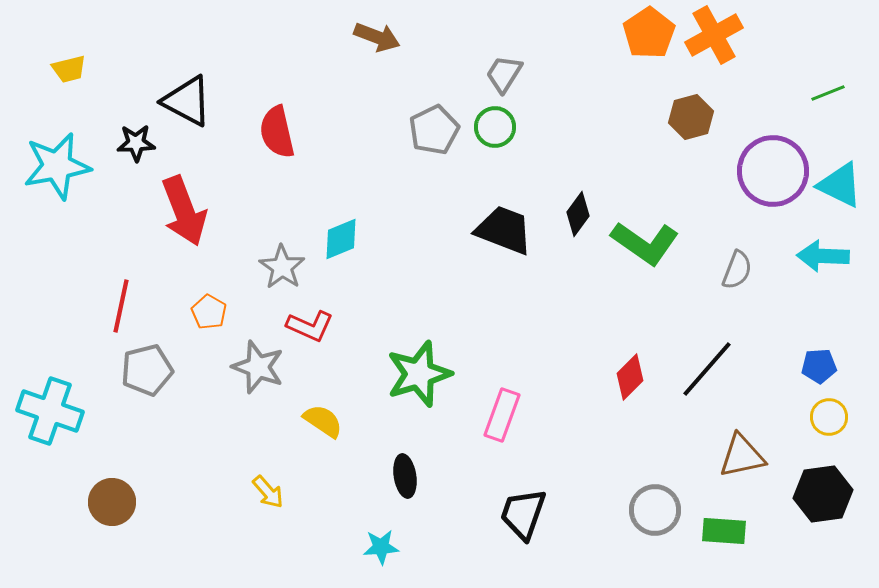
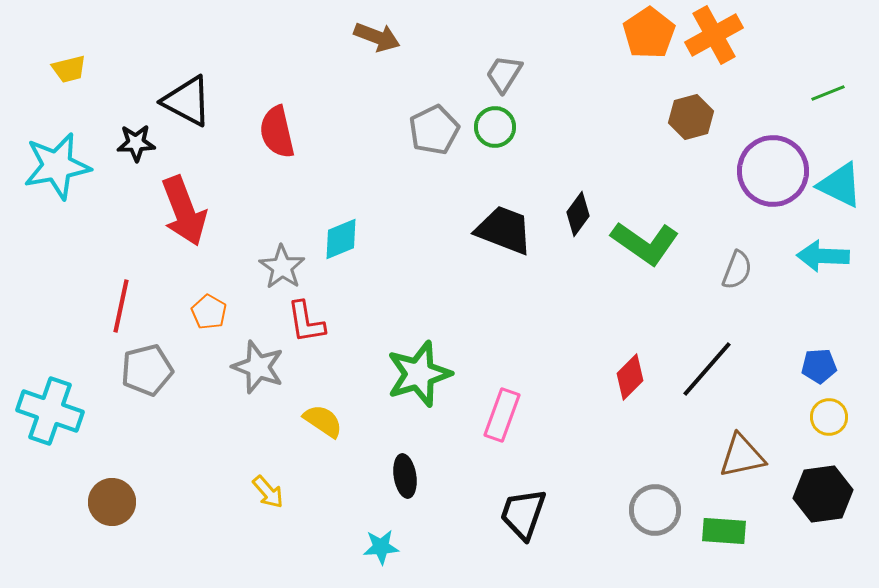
red L-shape at (310, 326): moved 4 px left, 4 px up; rotated 57 degrees clockwise
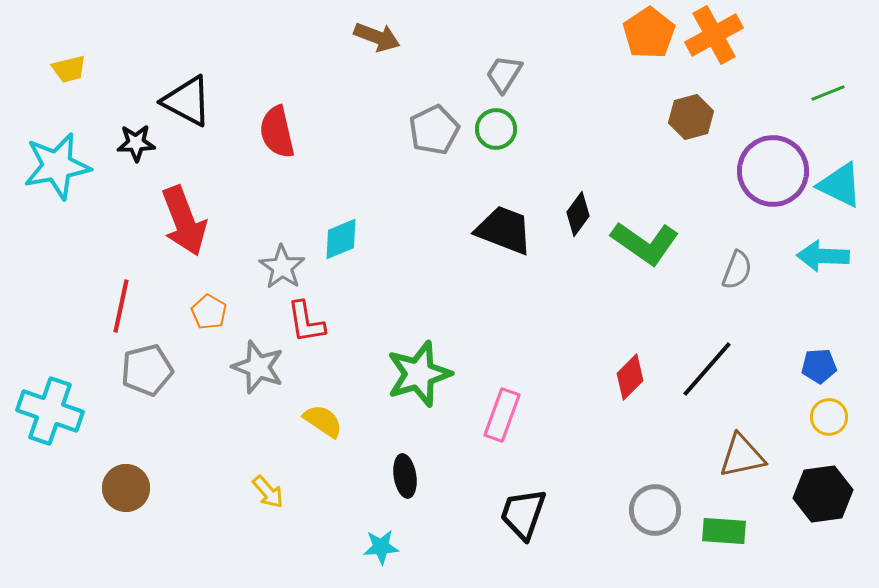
green circle at (495, 127): moved 1 px right, 2 px down
red arrow at (184, 211): moved 10 px down
brown circle at (112, 502): moved 14 px right, 14 px up
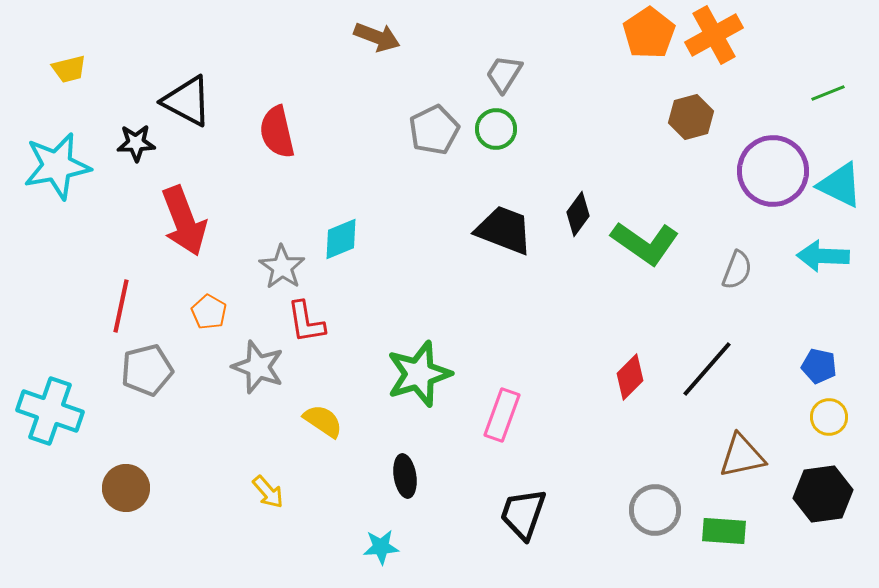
blue pentagon at (819, 366): rotated 16 degrees clockwise
